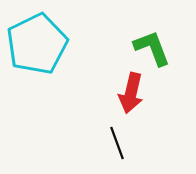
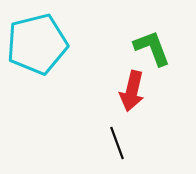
cyan pentagon: rotated 12 degrees clockwise
red arrow: moved 1 px right, 2 px up
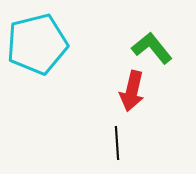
green L-shape: rotated 18 degrees counterclockwise
black line: rotated 16 degrees clockwise
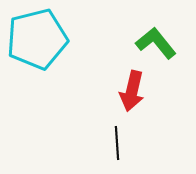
cyan pentagon: moved 5 px up
green L-shape: moved 4 px right, 5 px up
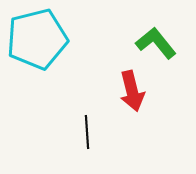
red arrow: rotated 27 degrees counterclockwise
black line: moved 30 px left, 11 px up
